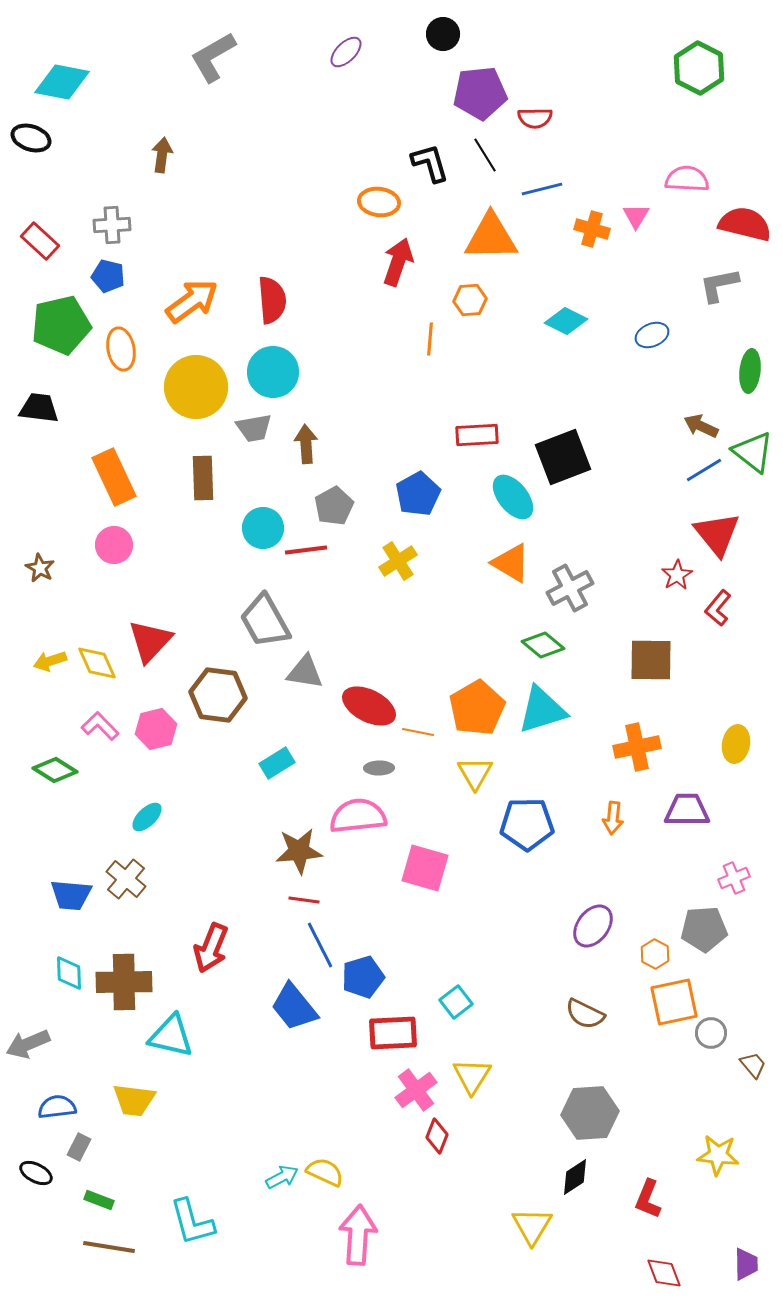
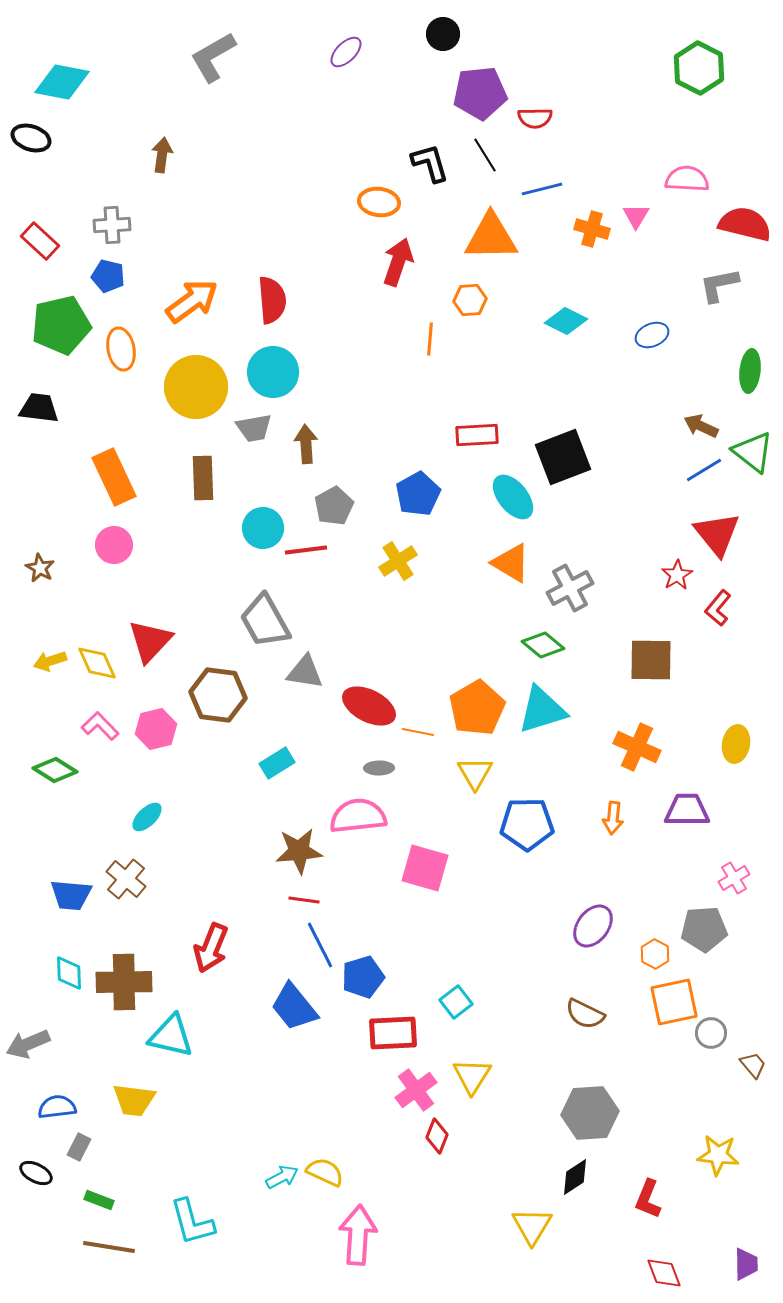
orange cross at (637, 747): rotated 36 degrees clockwise
pink cross at (734, 878): rotated 8 degrees counterclockwise
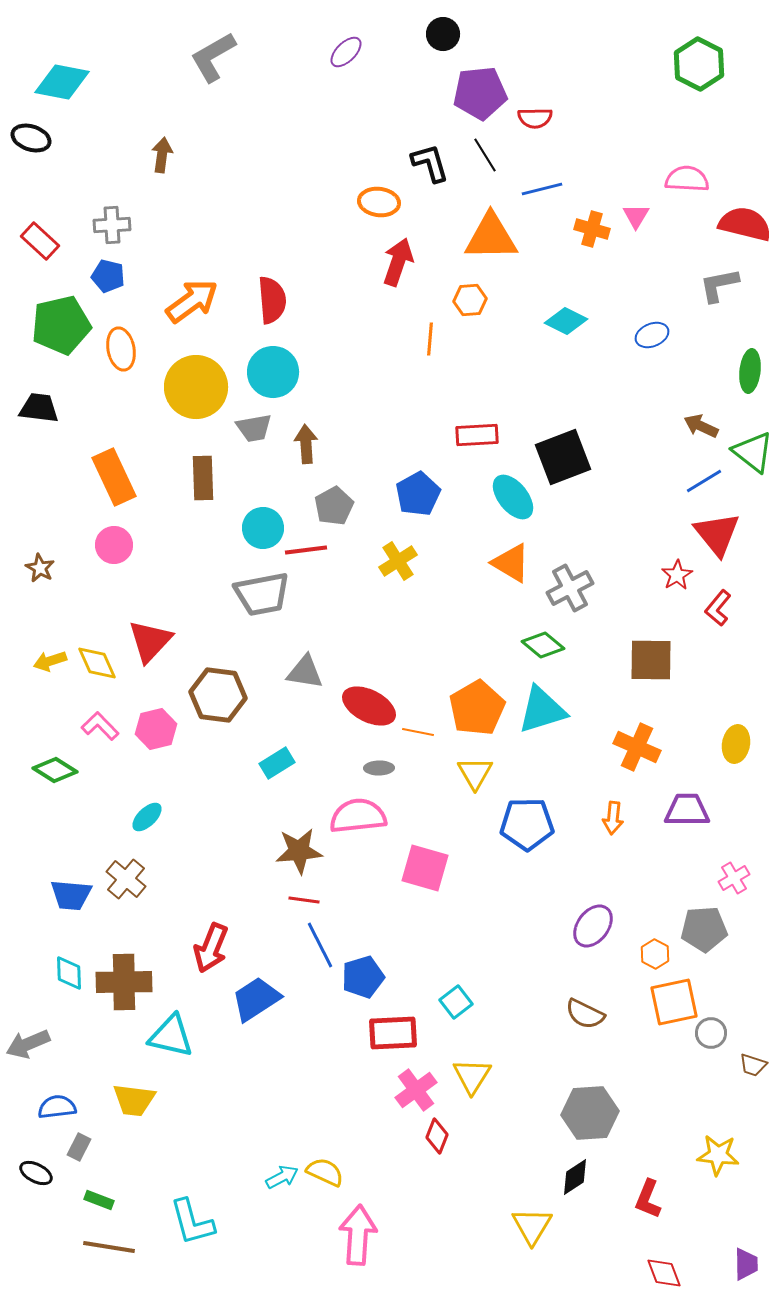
green hexagon at (699, 68): moved 4 px up
blue line at (704, 470): moved 11 px down
gray trapezoid at (265, 621): moved 3 px left, 27 px up; rotated 72 degrees counterclockwise
blue trapezoid at (294, 1007): moved 38 px left, 8 px up; rotated 96 degrees clockwise
brown trapezoid at (753, 1065): rotated 148 degrees clockwise
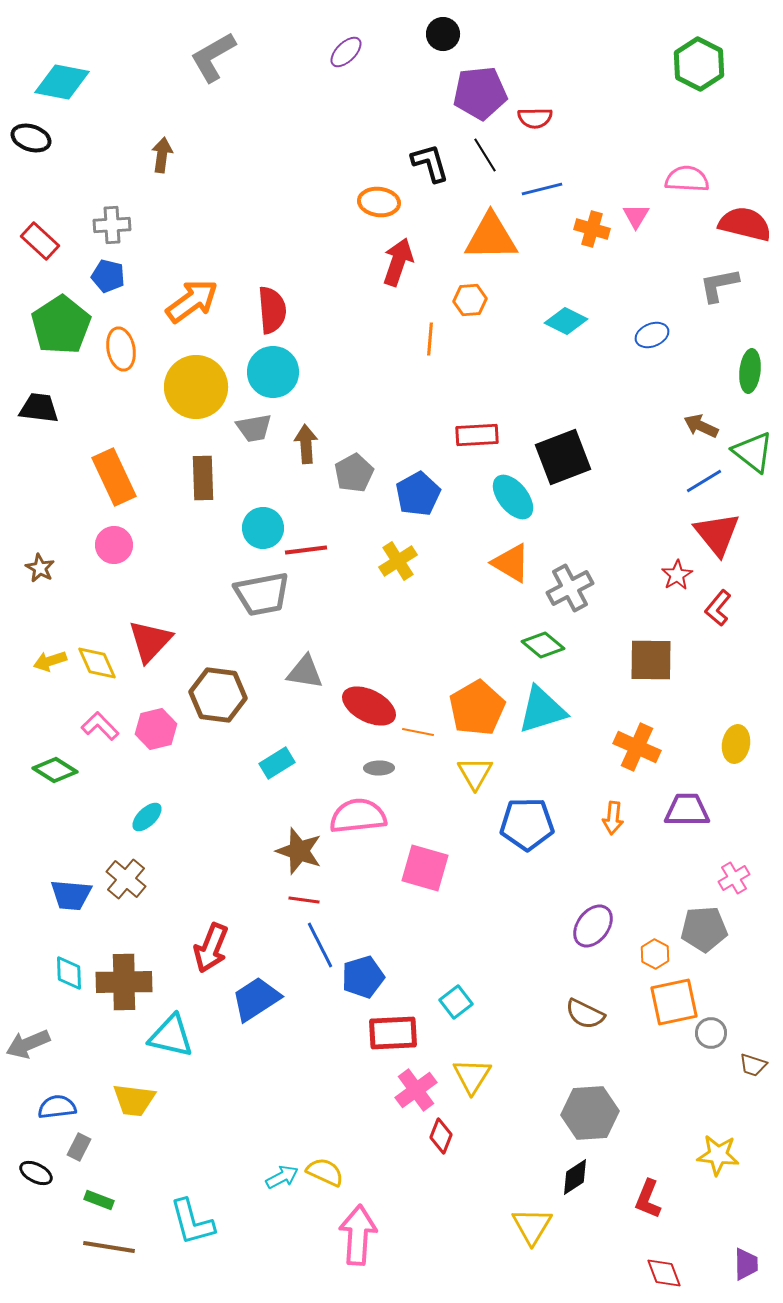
red semicircle at (272, 300): moved 10 px down
green pentagon at (61, 325): rotated 20 degrees counterclockwise
gray pentagon at (334, 506): moved 20 px right, 33 px up
brown star at (299, 851): rotated 24 degrees clockwise
red diamond at (437, 1136): moved 4 px right
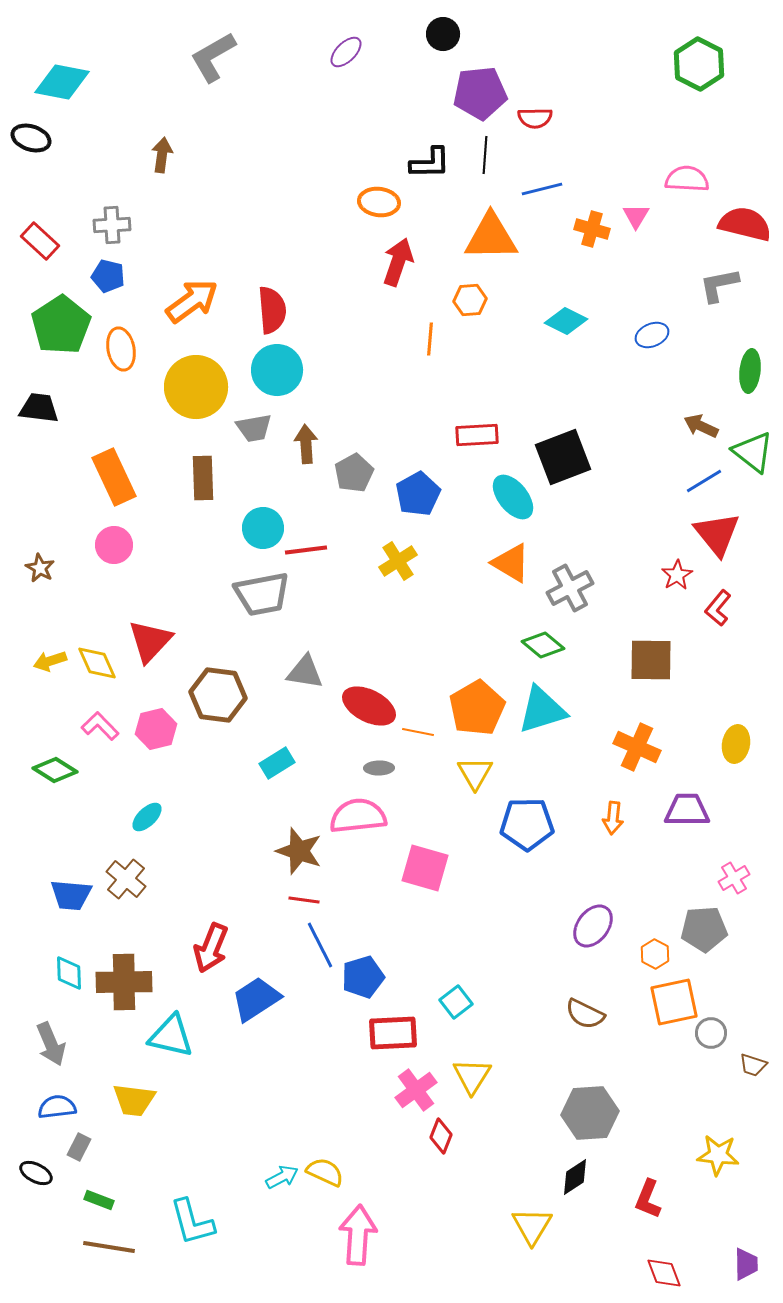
black line at (485, 155): rotated 36 degrees clockwise
black L-shape at (430, 163): rotated 105 degrees clockwise
cyan circle at (273, 372): moved 4 px right, 2 px up
gray arrow at (28, 1044): moved 23 px right; rotated 90 degrees counterclockwise
